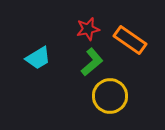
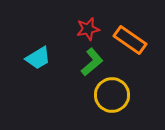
yellow circle: moved 2 px right, 1 px up
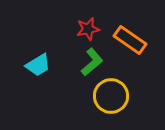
cyan trapezoid: moved 7 px down
yellow circle: moved 1 px left, 1 px down
